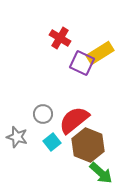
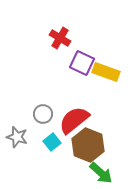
yellow rectangle: moved 6 px right, 19 px down; rotated 52 degrees clockwise
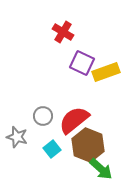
red cross: moved 3 px right, 6 px up
yellow rectangle: rotated 40 degrees counterclockwise
gray circle: moved 2 px down
cyan square: moved 7 px down
green arrow: moved 4 px up
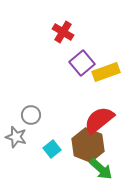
purple square: rotated 25 degrees clockwise
gray circle: moved 12 px left, 1 px up
red semicircle: moved 25 px right
gray star: moved 1 px left
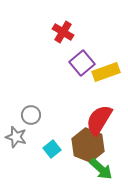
red semicircle: rotated 20 degrees counterclockwise
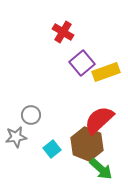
red semicircle: rotated 16 degrees clockwise
gray star: rotated 25 degrees counterclockwise
brown hexagon: moved 1 px left, 1 px up
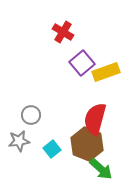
red semicircle: moved 4 px left, 1 px up; rotated 32 degrees counterclockwise
gray star: moved 3 px right, 4 px down
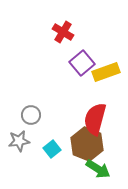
green arrow: moved 3 px left; rotated 10 degrees counterclockwise
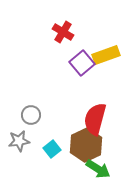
yellow rectangle: moved 17 px up
brown hexagon: moved 1 px left, 1 px down; rotated 12 degrees clockwise
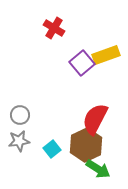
red cross: moved 9 px left, 4 px up
gray circle: moved 11 px left
red semicircle: rotated 12 degrees clockwise
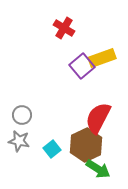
red cross: moved 10 px right
yellow rectangle: moved 4 px left, 3 px down
purple square: moved 3 px down
gray circle: moved 2 px right
red semicircle: moved 3 px right, 1 px up
gray star: rotated 20 degrees clockwise
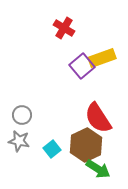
red semicircle: rotated 60 degrees counterclockwise
